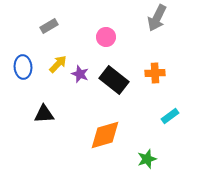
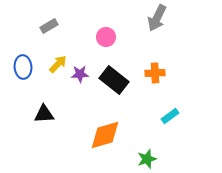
purple star: rotated 24 degrees counterclockwise
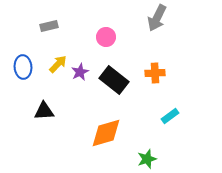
gray rectangle: rotated 18 degrees clockwise
purple star: moved 2 px up; rotated 24 degrees counterclockwise
black triangle: moved 3 px up
orange diamond: moved 1 px right, 2 px up
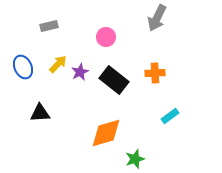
blue ellipse: rotated 20 degrees counterclockwise
black triangle: moved 4 px left, 2 px down
green star: moved 12 px left
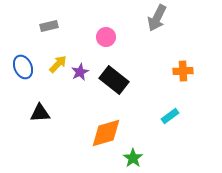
orange cross: moved 28 px right, 2 px up
green star: moved 2 px left, 1 px up; rotated 18 degrees counterclockwise
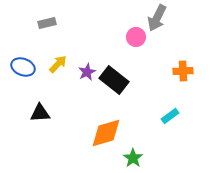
gray rectangle: moved 2 px left, 3 px up
pink circle: moved 30 px right
blue ellipse: rotated 45 degrees counterclockwise
purple star: moved 7 px right
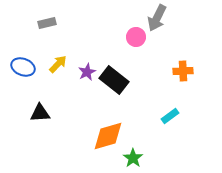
orange diamond: moved 2 px right, 3 px down
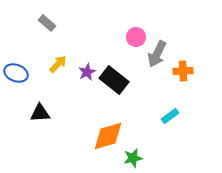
gray arrow: moved 36 px down
gray rectangle: rotated 54 degrees clockwise
blue ellipse: moved 7 px left, 6 px down
green star: rotated 24 degrees clockwise
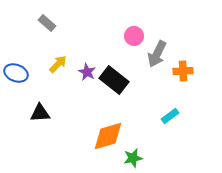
pink circle: moved 2 px left, 1 px up
purple star: rotated 18 degrees counterclockwise
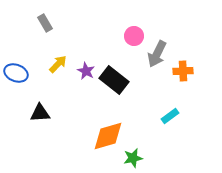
gray rectangle: moved 2 px left; rotated 18 degrees clockwise
purple star: moved 1 px left, 1 px up
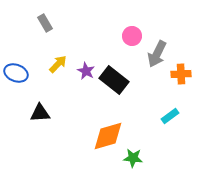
pink circle: moved 2 px left
orange cross: moved 2 px left, 3 px down
green star: rotated 18 degrees clockwise
